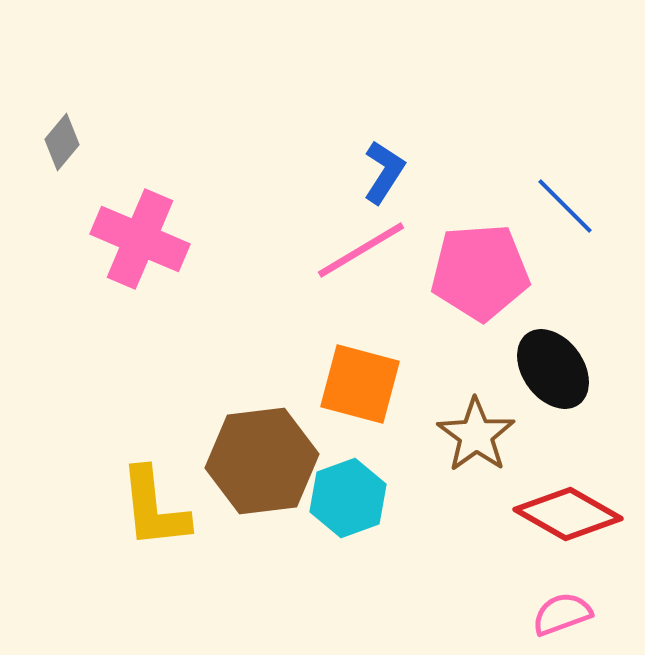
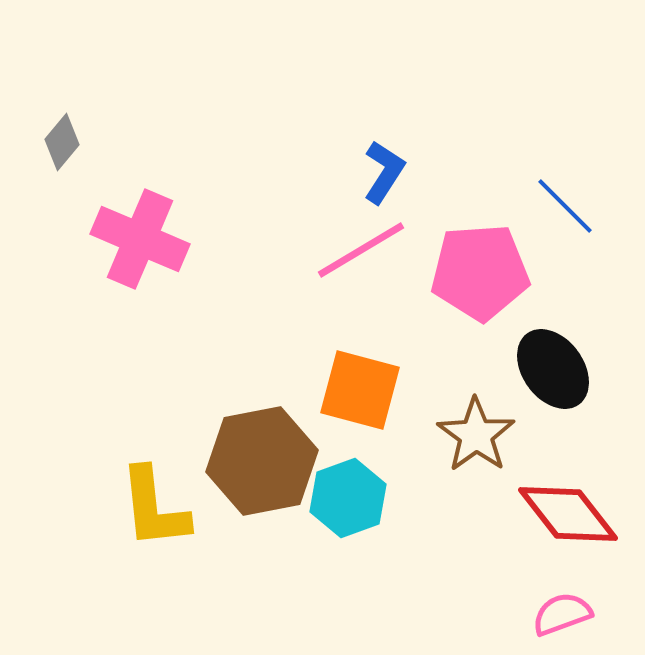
orange square: moved 6 px down
brown hexagon: rotated 4 degrees counterclockwise
red diamond: rotated 22 degrees clockwise
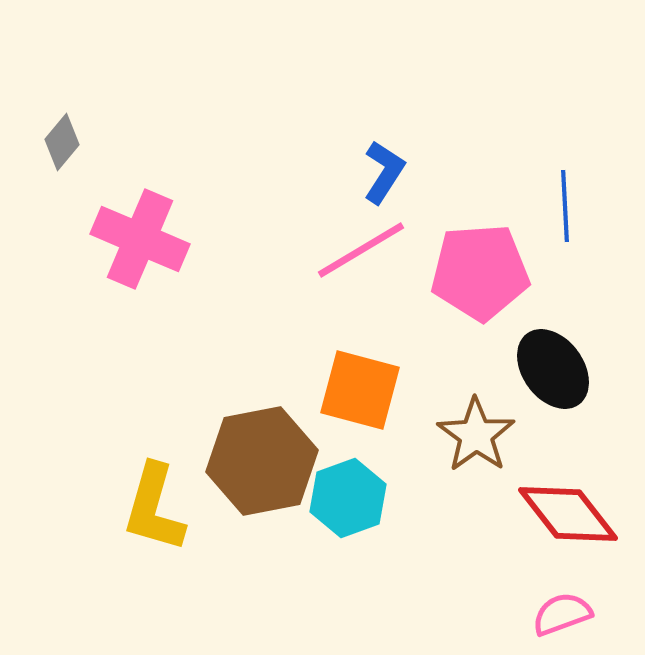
blue line: rotated 42 degrees clockwise
yellow L-shape: rotated 22 degrees clockwise
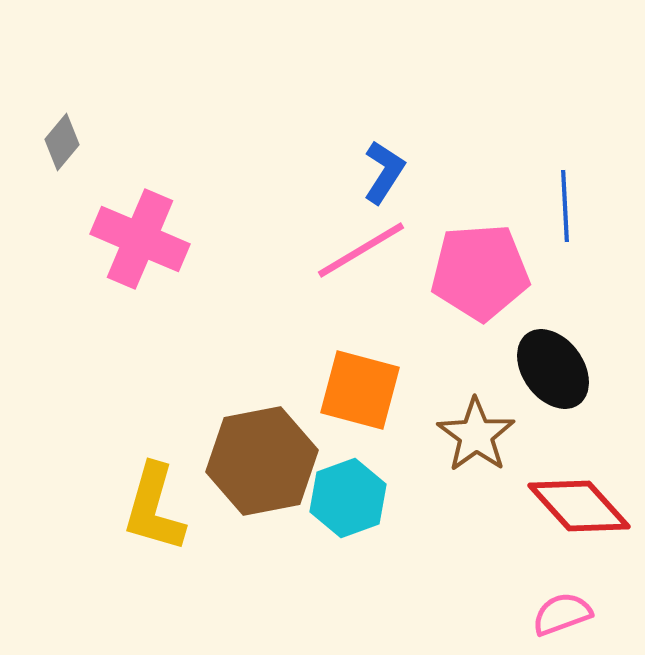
red diamond: moved 11 px right, 8 px up; rotated 4 degrees counterclockwise
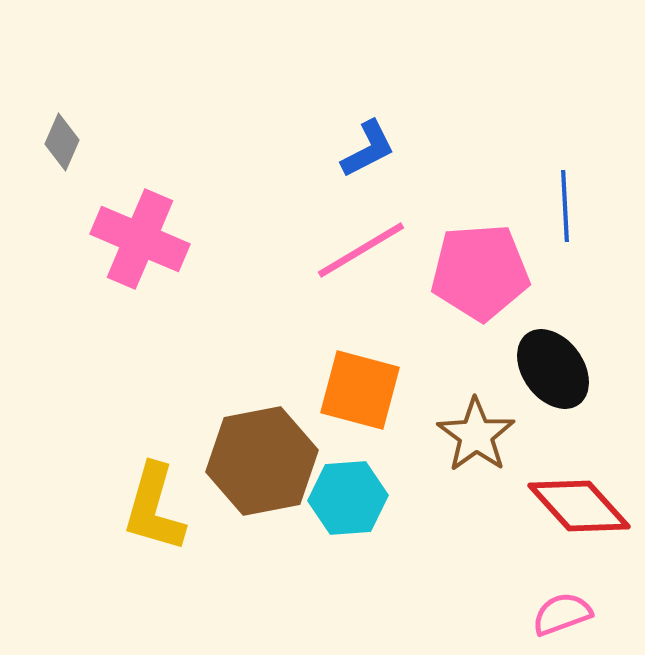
gray diamond: rotated 16 degrees counterclockwise
blue L-shape: moved 16 px left, 23 px up; rotated 30 degrees clockwise
cyan hexagon: rotated 16 degrees clockwise
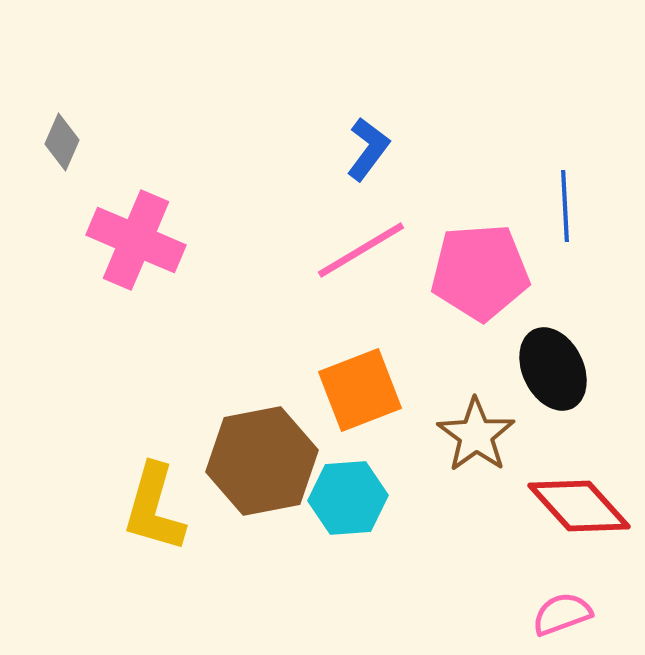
blue L-shape: rotated 26 degrees counterclockwise
pink cross: moved 4 px left, 1 px down
black ellipse: rotated 10 degrees clockwise
orange square: rotated 36 degrees counterclockwise
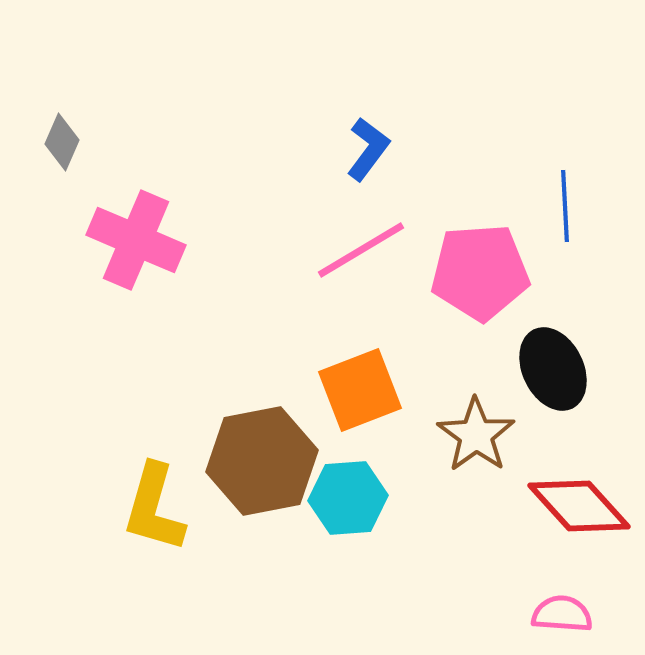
pink semicircle: rotated 24 degrees clockwise
